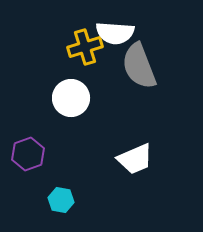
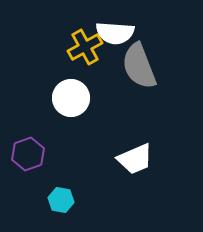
yellow cross: rotated 12 degrees counterclockwise
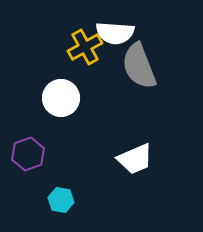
white circle: moved 10 px left
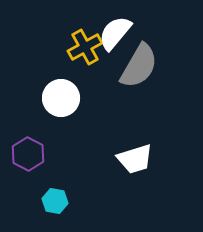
white semicircle: rotated 126 degrees clockwise
gray semicircle: rotated 129 degrees counterclockwise
purple hexagon: rotated 12 degrees counterclockwise
white trapezoid: rotated 6 degrees clockwise
cyan hexagon: moved 6 px left, 1 px down
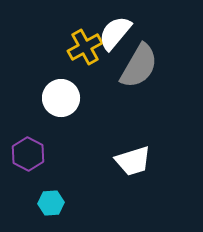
white trapezoid: moved 2 px left, 2 px down
cyan hexagon: moved 4 px left, 2 px down; rotated 15 degrees counterclockwise
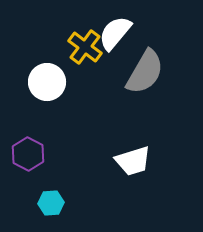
yellow cross: rotated 24 degrees counterclockwise
gray semicircle: moved 6 px right, 6 px down
white circle: moved 14 px left, 16 px up
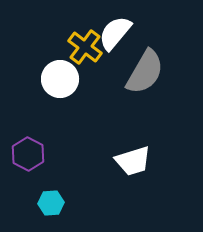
white circle: moved 13 px right, 3 px up
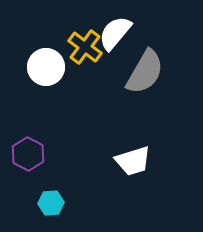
white circle: moved 14 px left, 12 px up
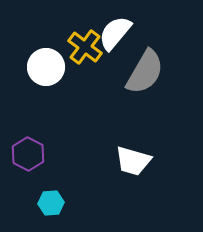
white trapezoid: rotated 33 degrees clockwise
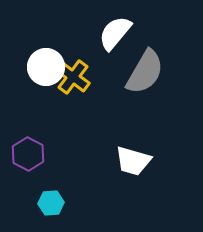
yellow cross: moved 12 px left, 30 px down
